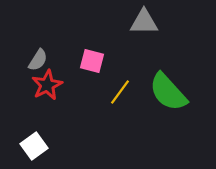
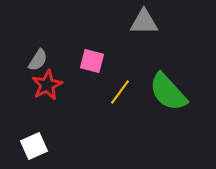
white square: rotated 12 degrees clockwise
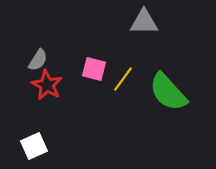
pink square: moved 2 px right, 8 px down
red star: rotated 16 degrees counterclockwise
yellow line: moved 3 px right, 13 px up
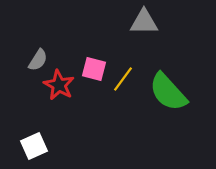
red star: moved 12 px right
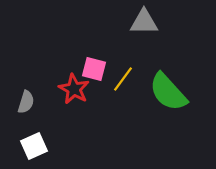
gray semicircle: moved 12 px left, 42 px down; rotated 15 degrees counterclockwise
red star: moved 15 px right, 4 px down
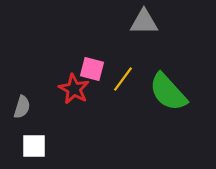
pink square: moved 2 px left
gray semicircle: moved 4 px left, 5 px down
white square: rotated 24 degrees clockwise
